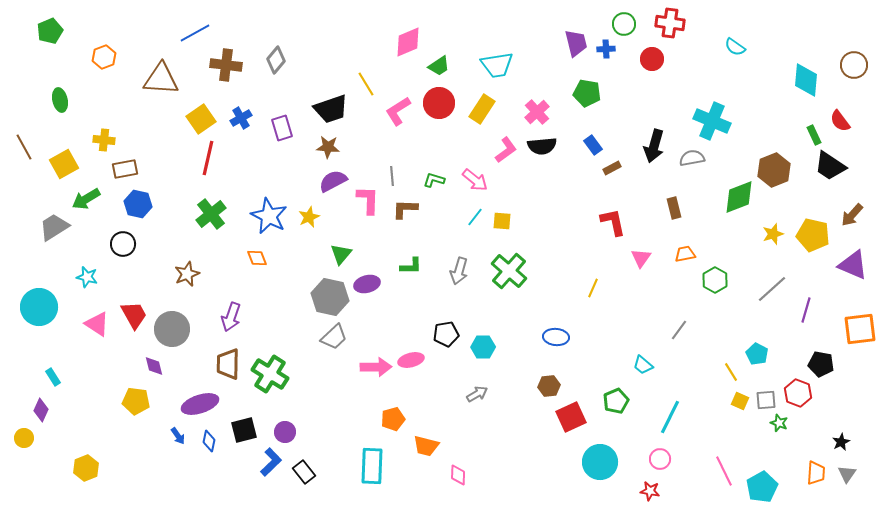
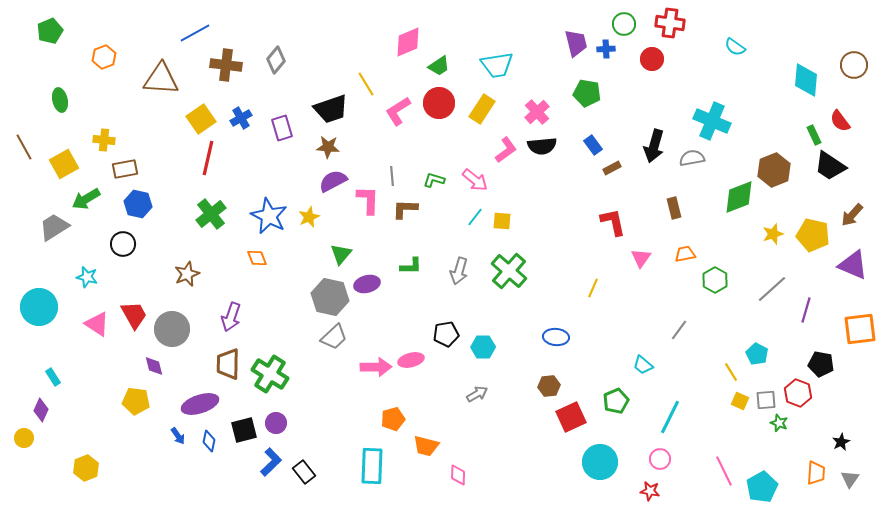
purple circle at (285, 432): moved 9 px left, 9 px up
gray triangle at (847, 474): moved 3 px right, 5 px down
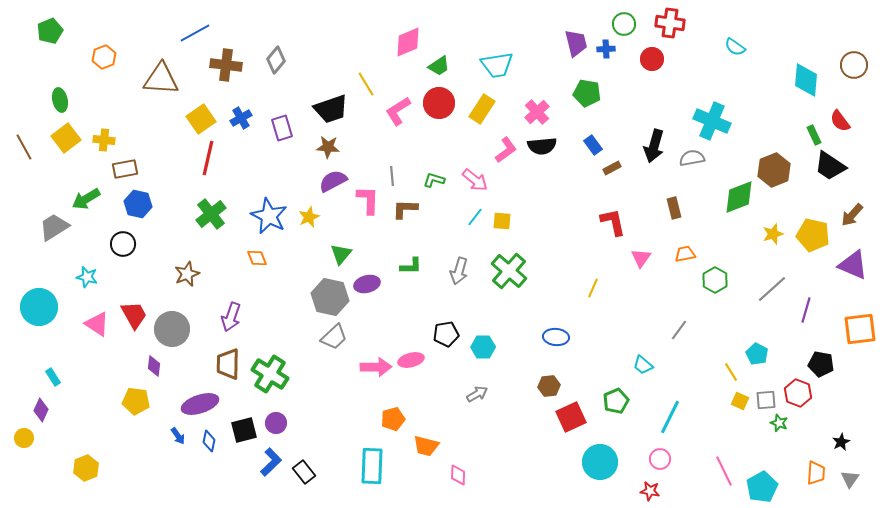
yellow square at (64, 164): moved 2 px right, 26 px up; rotated 8 degrees counterclockwise
purple diamond at (154, 366): rotated 20 degrees clockwise
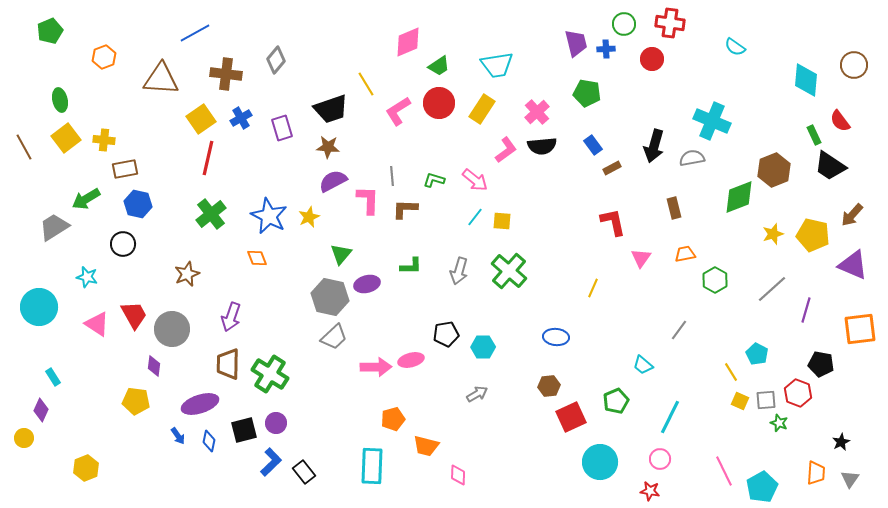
brown cross at (226, 65): moved 9 px down
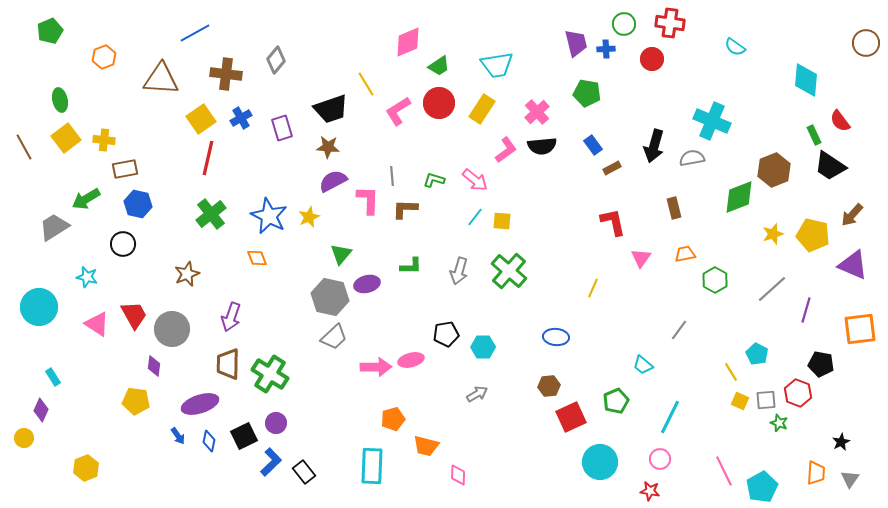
brown circle at (854, 65): moved 12 px right, 22 px up
black square at (244, 430): moved 6 px down; rotated 12 degrees counterclockwise
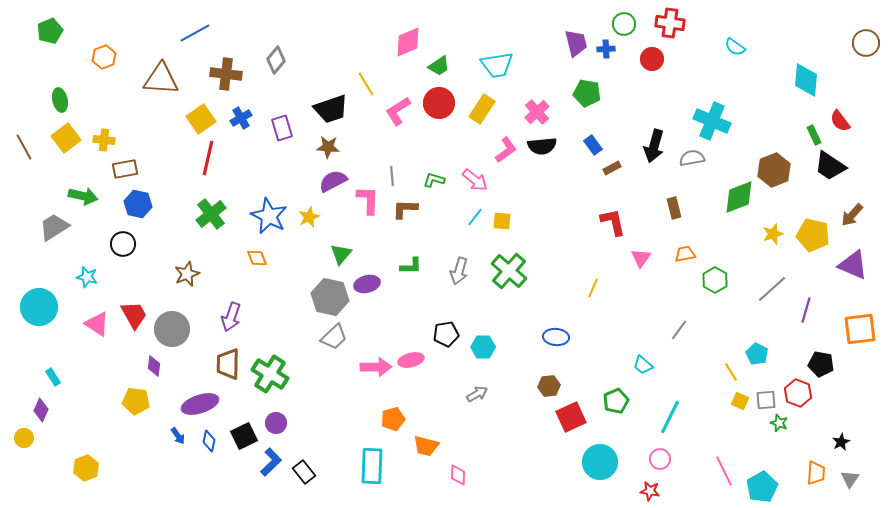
green arrow at (86, 199): moved 3 px left, 3 px up; rotated 136 degrees counterclockwise
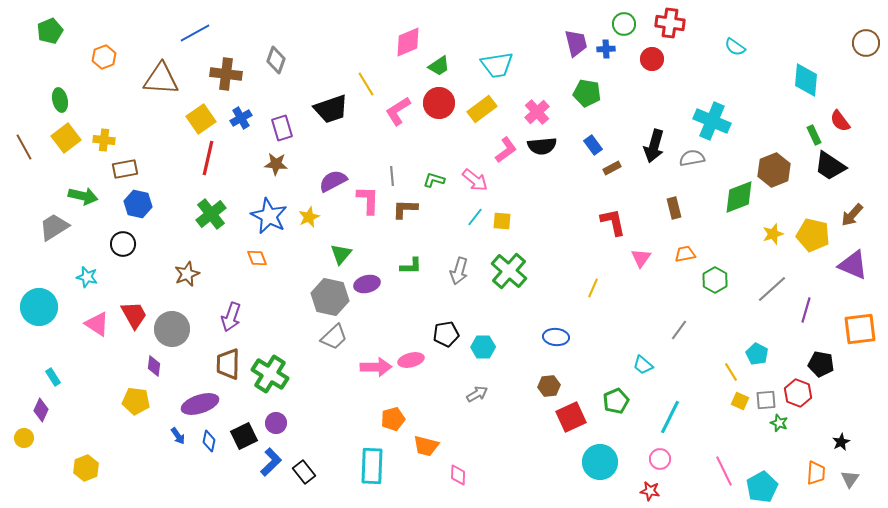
gray diamond at (276, 60): rotated 20 degrees counterclockwise
yellow rectangle at (482, 109): rotated 20 degrees clockwise
brown star at (328, 147): moved 52 px left, 17 px down
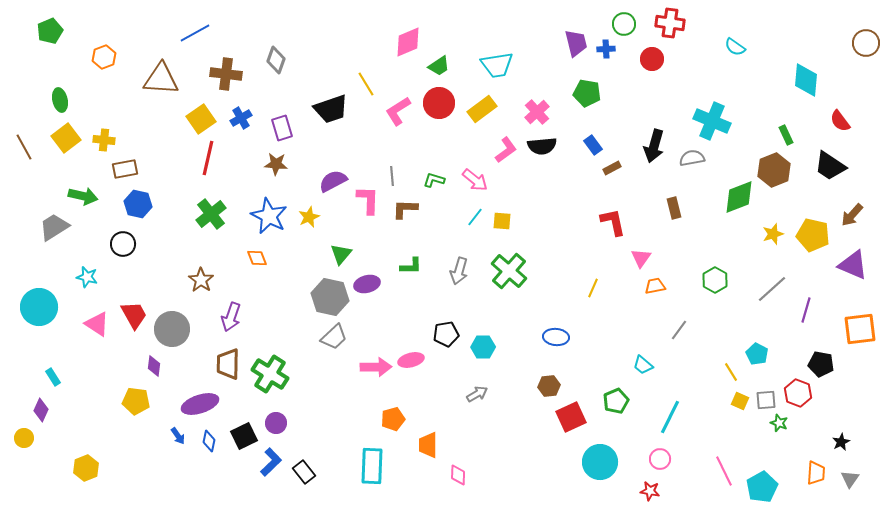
green rectangle at (814, 135): moved 28 px left
orange trapezoid at (685, 254): moved 30 px left, 32 px down
brown star at (187, 274): moved 14 px right, 6 px down; rotated 15 degrees counterclockwise
orange trapezoid at (426, 446): moved 2 px right, 1 px up; rotated 76 degrees clockwise
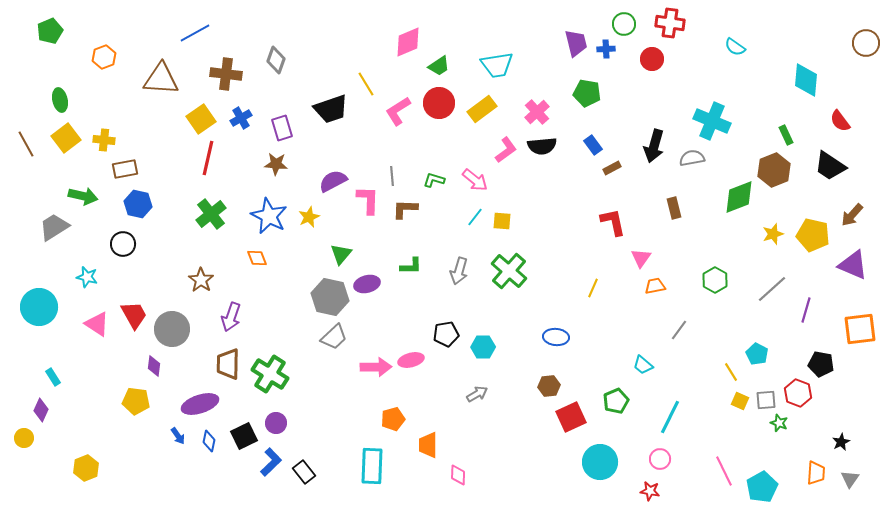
brown line at (24, 147): moved 2 px right, 3 px up
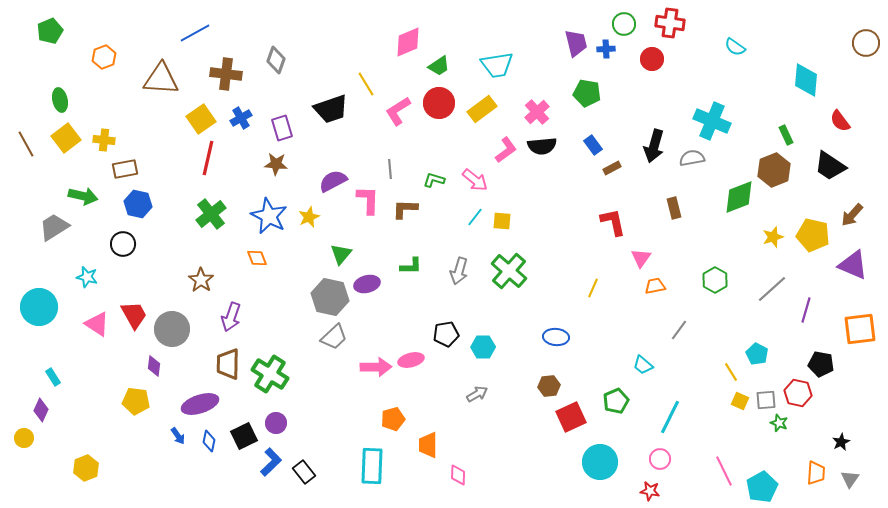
gray line at (392, 176): moved 2 px left, 7 px up
yellow star at (773, 234): moved 3 px down
red hexagon at (798, 393): rotated 8 degrees counterclockwise
